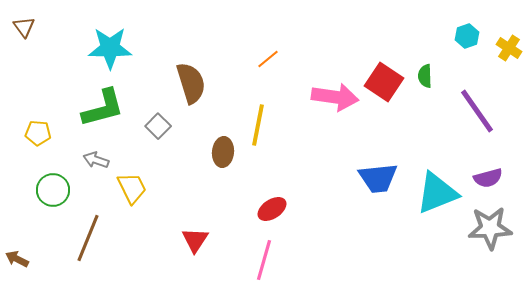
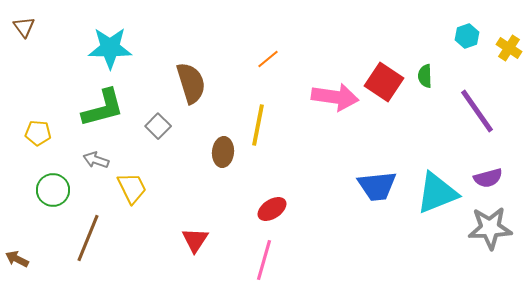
blue trapezoid: moved 1 px left, 8 px down
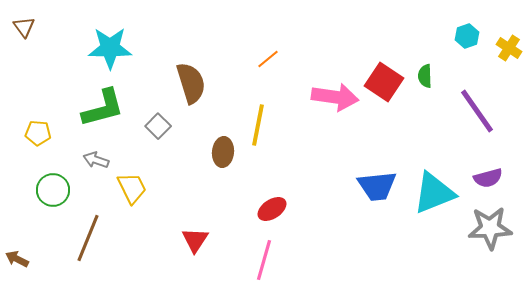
cyan triangle: moved 3 px left
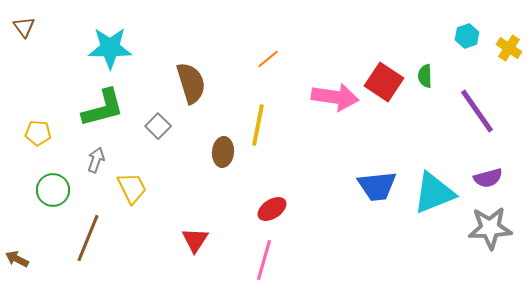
gray arrow: rotated 90 degrees clockwise
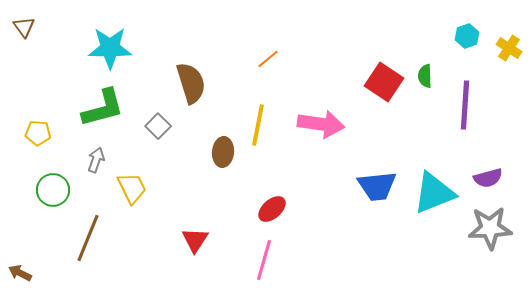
pink arrow: moved 14 px left, 27 px down
purple line: moved 12 px left, 6 px up; rotated 39 degrees clockwise
red ellipse: rotated 8 degrees counterclockwise
brown arrow: moved 3 px right, 14 px down
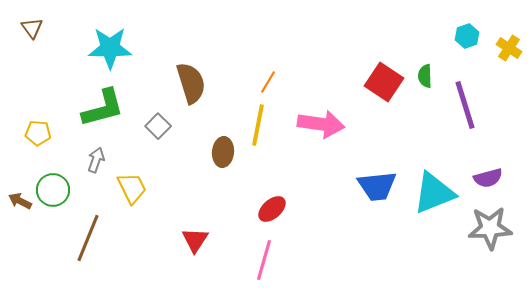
brown triangle: moved 8 px right, 1 px down
orange line: moved 23 px down; rotated 20 degrees counterclockwise
purple line: rotated 21 degrees counterclockwise
brown arrow: moved 72 px up
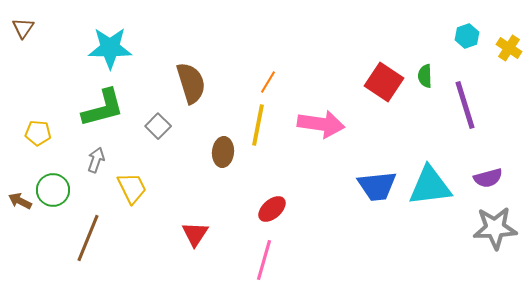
brown triangle: moved 9 px left; rotated 10 degrees clockwise
cyan triangle: moved 4 px left, 7 px up; rotated 15 degrees clockwise
gray star: moved 5 px right
red triangle: moved 6 px up
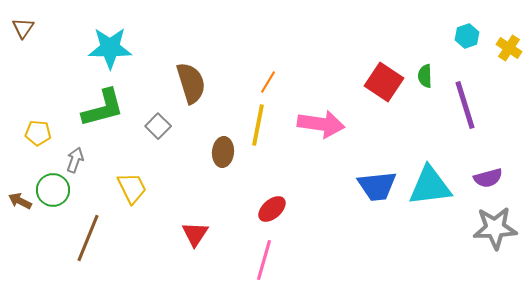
gray arrow: moved 21 px left
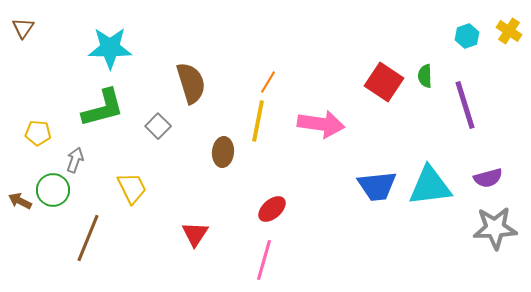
yellow cross: moved 17 px up
yellow line: moved 4 px up
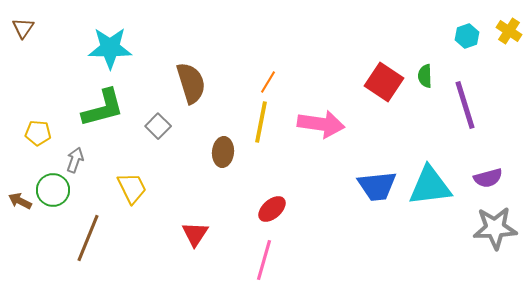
yellow line: moved 3 px right, 1 px down
